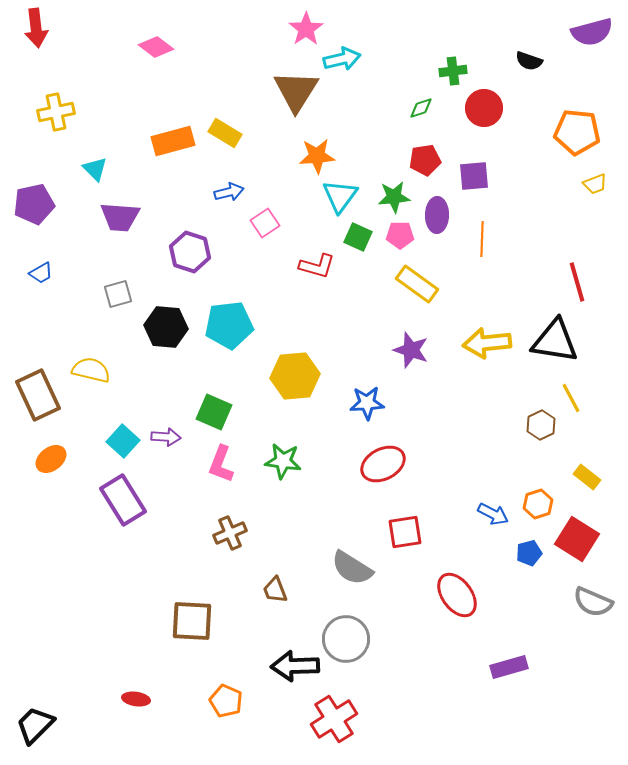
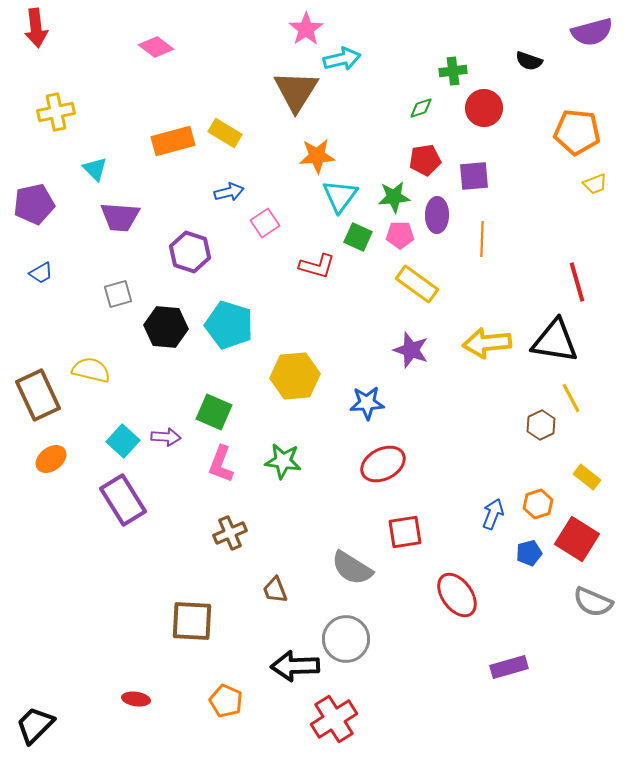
cyan pentagon at (229, 325): rotated 24 degrees clockwise
blue arrow at (493, 514): rotated 96 degrees counterclockwise
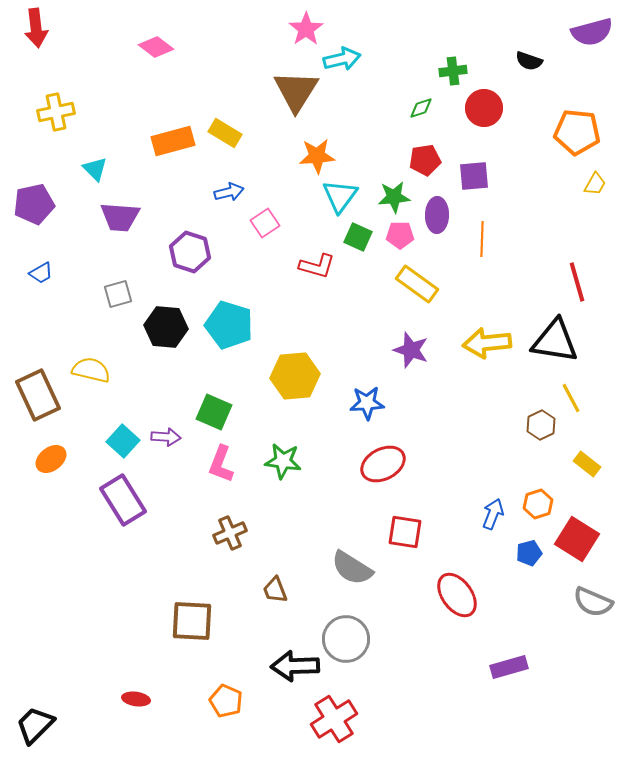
yellow trapezoid at (595, 184): rotated 40 degrees counterclockwise
yellow rectangle at (587, 477): moved 13 px up
red square at (405, 532): rotated 18 degrees clockwise
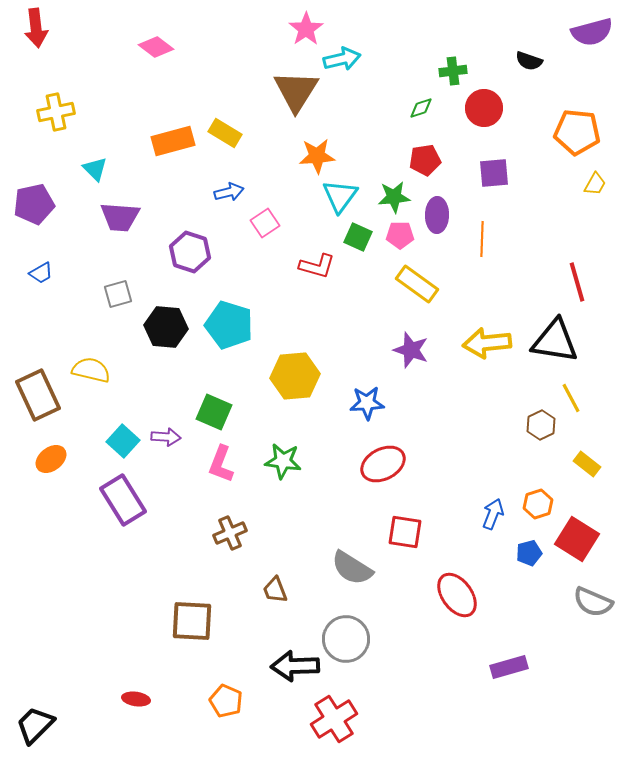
purple square at (474, 176): moved 20 px right, 3 px up
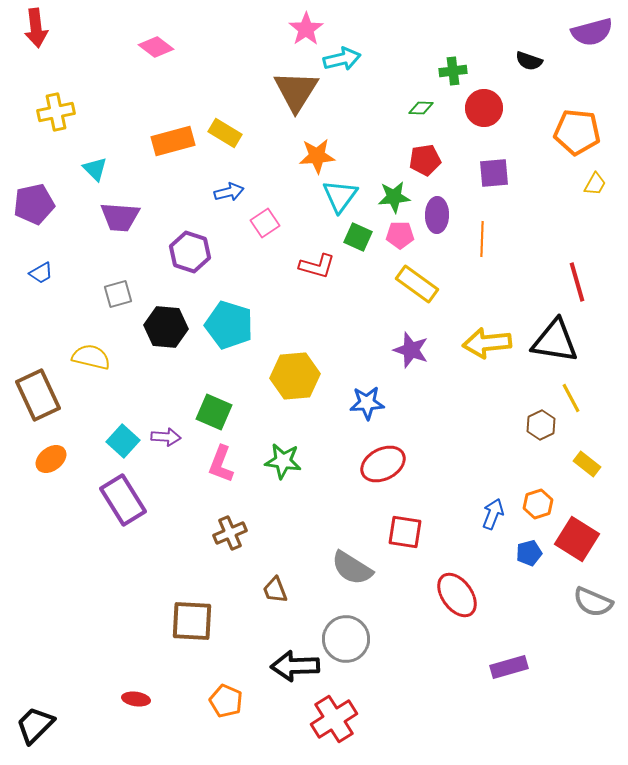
green diamond at (421, 108): rotated 20 degrees clockwise
yellow semicircle at (91, 370): moved 13 px up
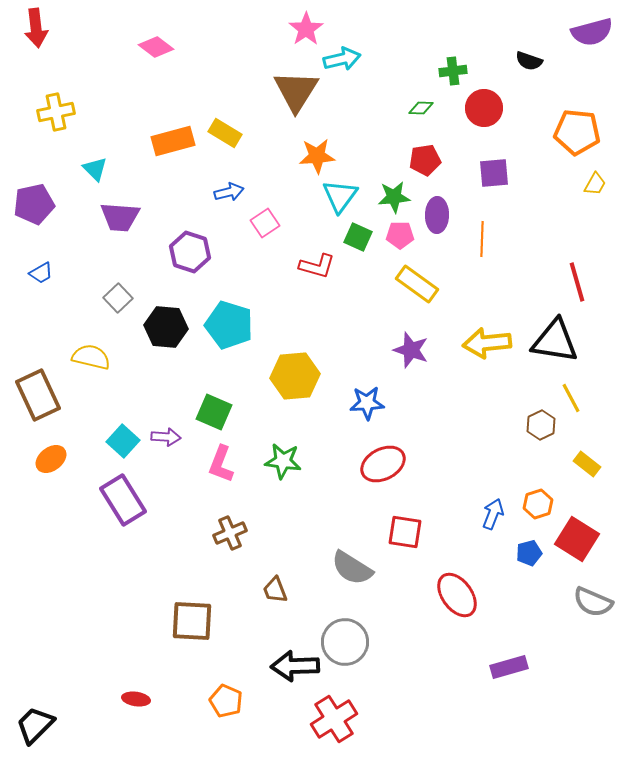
gray square at (118, 294): moved 4 px down; rotated 28 degrees counterclockwise
gray circle at (346, 639): moved 1 px left, 3 px down
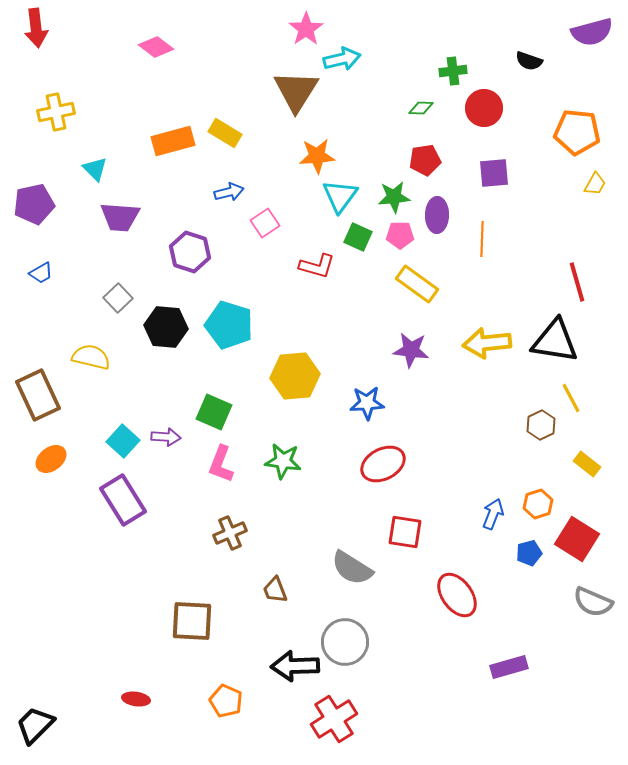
purple star at (411, 350): rotated 12 degrees counterclockwise
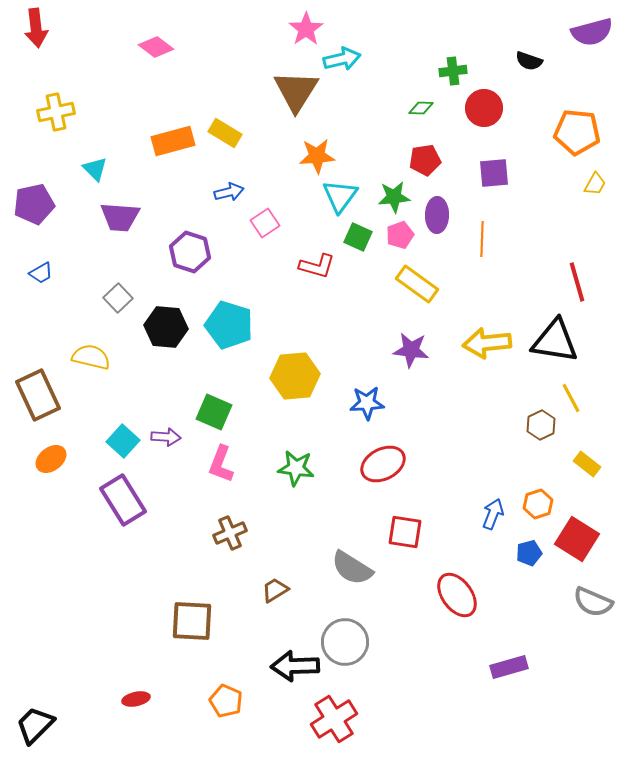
pink pentagon at (400, 235): rotated 20 degrees counterclockwise
green star at (283, 461): moved 13 px right, 7 px down
brown trapezoid at (275, 590): rotated 80 degrees clockwise
red ellipse at (136, 699): rotated 20 degrees counterclockwise
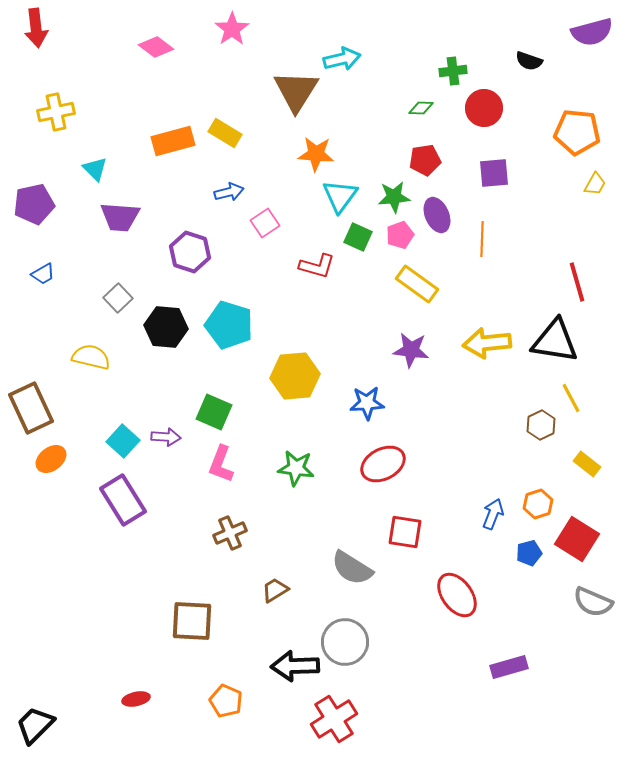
pink star at (306, 29): moved 74 px left
orange star at (317, 156): moved 1 px left, 2 px up; rotated 9 degrees clockwise
purple ellipse at (437, 215): rotated 24 degrees counterclockwise
blue trapezoid at (41, 273): moved 2 px right, 1 px down
brown rectangle at (38, 395): moved 7 px left, 13 px down
